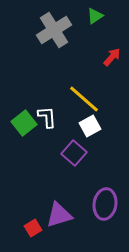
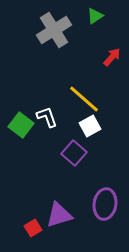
white L-shape: rotated 15 degrees counterclockwise
green square: moved 3 px left, 2 px down; rotated 15 degrees counterclockwise
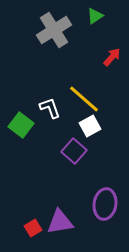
white L-shape: moved 3 px right, 9 px up
purple square: moved 2 px up
purple triangle: moved 1 px right, 7 px down; rotated 8 degrees clockwise
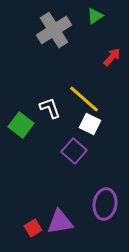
white square: moved 2 px up; rotated 35 degrees counterclockwise
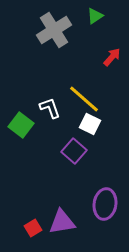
purple triangle: moved 2 px right
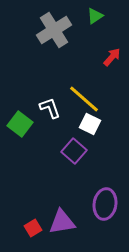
green square: moved 1 px left, 1 px up
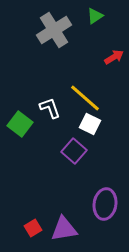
red arrow: moved 2 px right; rotated 18 degrees clockwise
yellow line: moved 1 px right, 1 px up
purple triangle: moved 2 px right, 7 px down
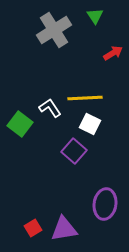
green triangle: rotated 30 degrees counterclockwise
red arrow: moved 1 px left, 4 px up
yellow line: rotated 44 degrees counterclockwise
white L-shape: rotated 15 degrees counterclockwise
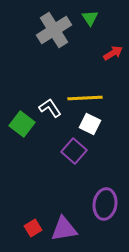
green triangle: moved 5 px left, 2 px down
green square: moved 2 px right
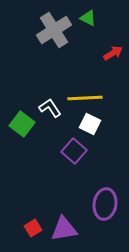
green triangle: moved 2 px left; rotated 30 degrees counterclockwise
